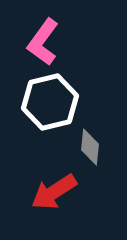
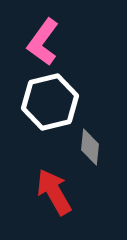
red arrow: rotated 93 degrees clockwise
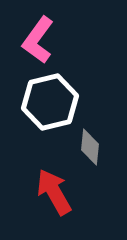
pink L-shape: moved 5 px left, 2 px up
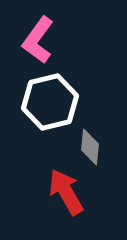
red arrow: moved 12 px right
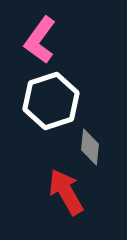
pink L-shape: moved 2 px right
white hexagon: moved 1 px right, 1 px up; rotated 4 degrees counterclockwise
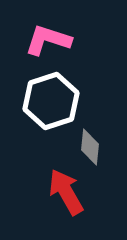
pink L-shape: moved 8 px right; rotated 72 degrees clockwise
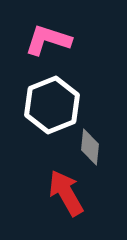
white hexagon: moved 1 px right, 4 px down; rotated 4 degrees counterclockwise
red arrow: moved 1 px down
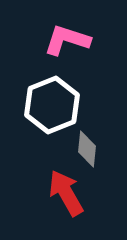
pink L-shape: moved 19 px right
gray diamond: moved 3 px left, 2 px down
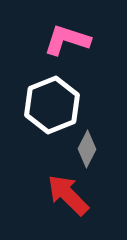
gray diamond: rotated 21 degrees clockwise
red arrow: moved 2 px right, 2 px down; rotated 15 degrees counterclockwise
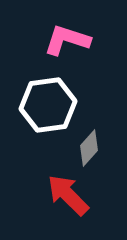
white hexagon: moved 4 px left; rotated 14 degrees clockwise
gray diamond: moved 2 px right, 1 px up; rotated 15 degrees clockwise
